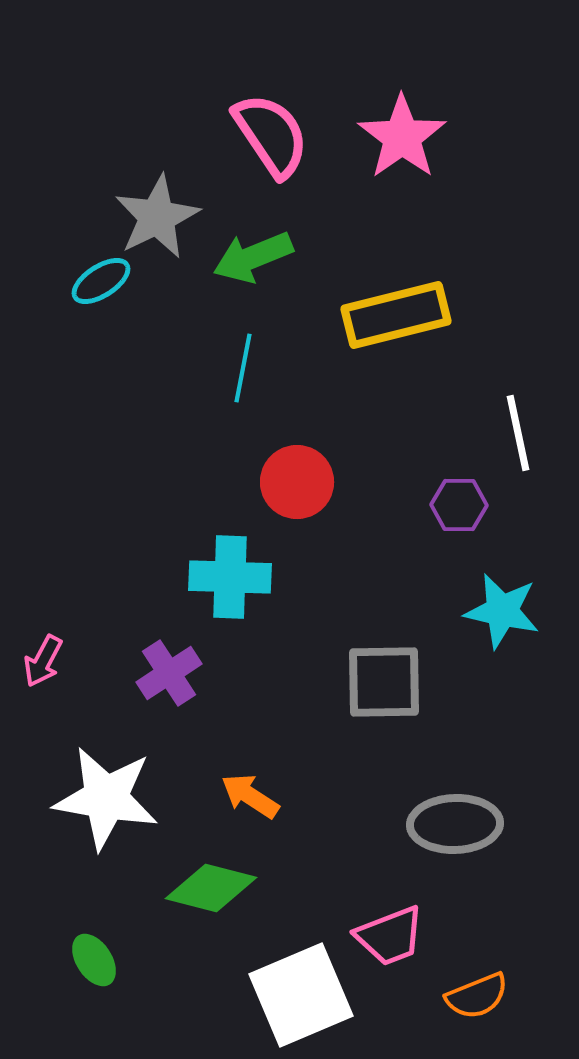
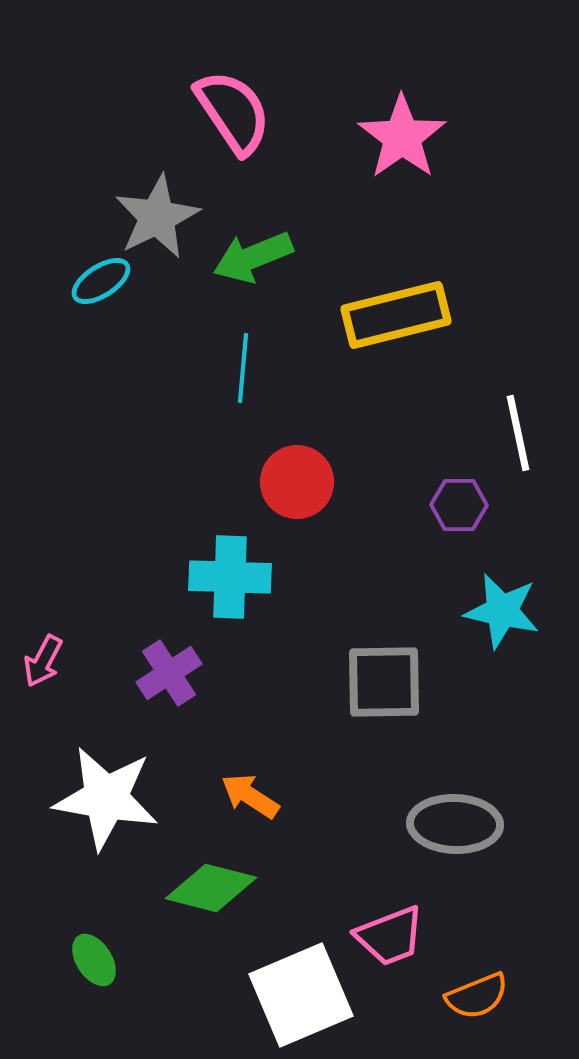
pink semicircle: moved 38 px left, 23 px up
cyan line: rotated 6 degrees counterclockwise
gray ellipse: rotated 4 degrees clockwise
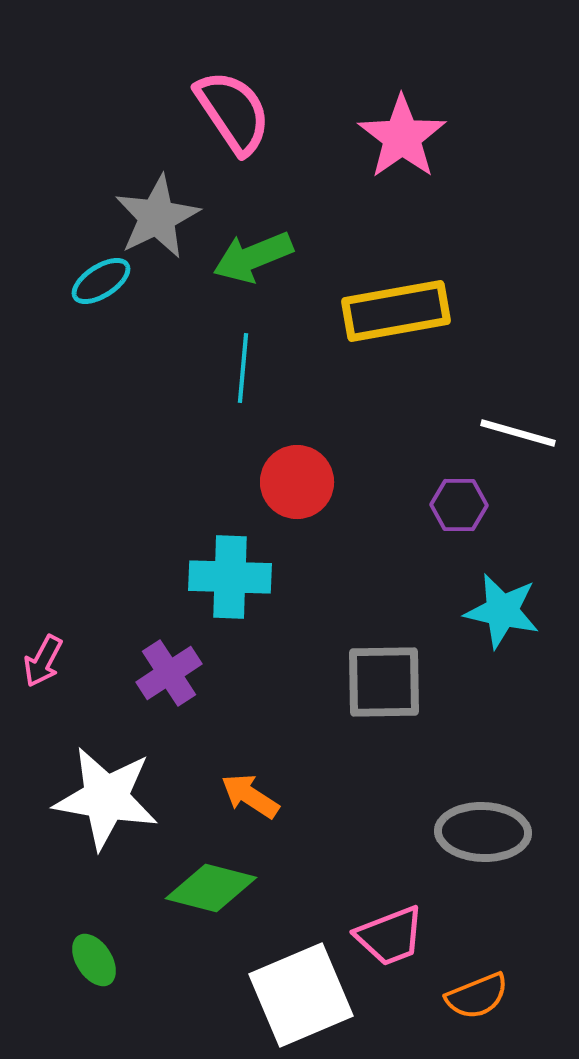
yellow rectangle: moved 4 px up; rotated 4 degrees clockwise
white line: rotated 62 degrees counterclockwise
gray ellipse: moved 28 px right, 8 px down
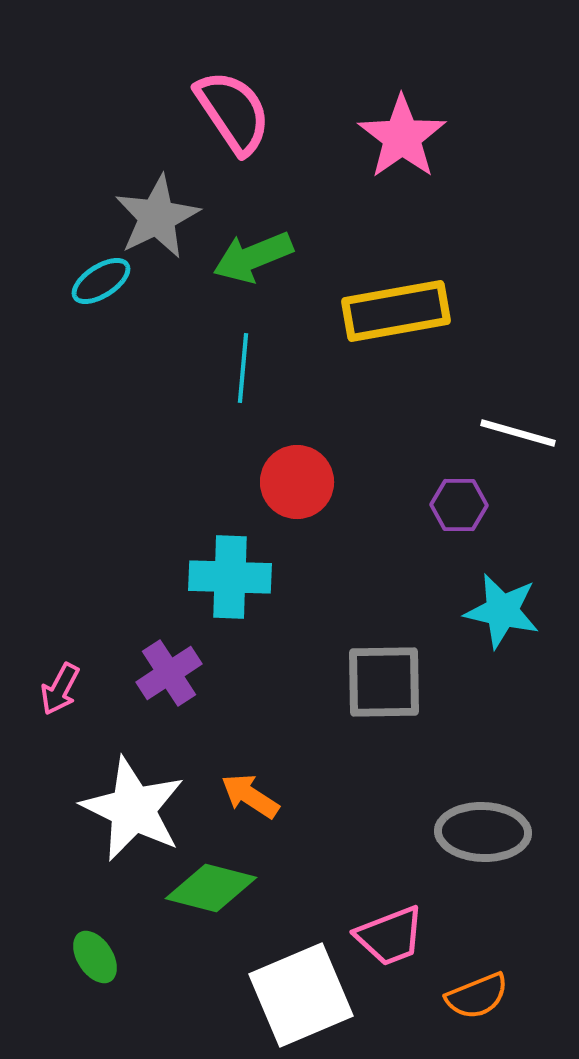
pink arrow: moved 17 px right, 28 px down
white star: moved 27 px right, 11 px down; rotated 16 degrees clockwise
green ellipse: moved 1 px right, 3 px up
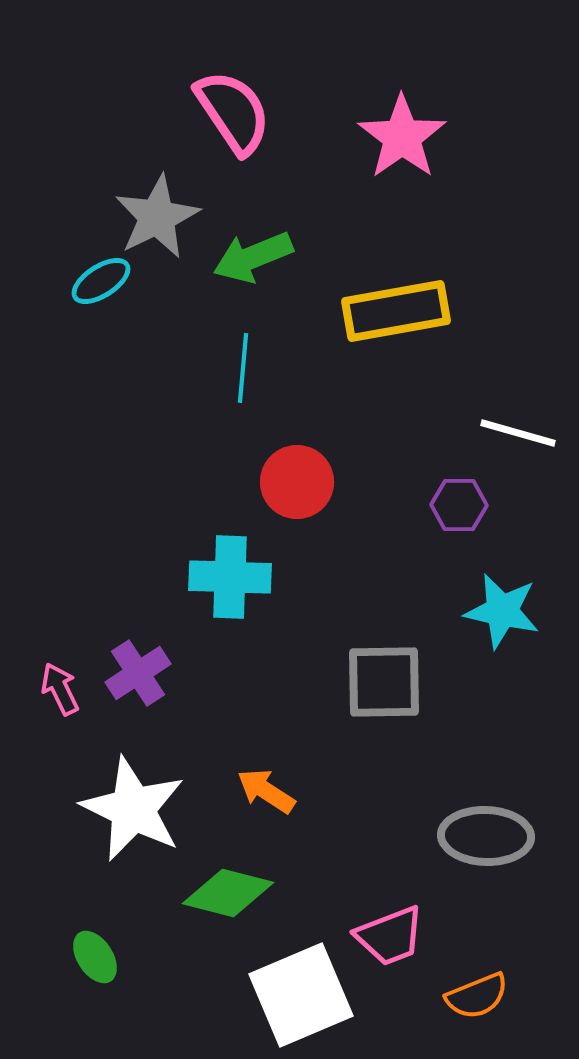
purple cross: moved 31 px left
pink arrow: rotated 126 degrees clockwise
orange arrow: moved 16 px right, 5 px up
gray ellipse: moved 3 px right, 4 px down
green diamond: moved 17 px right, 5 px down
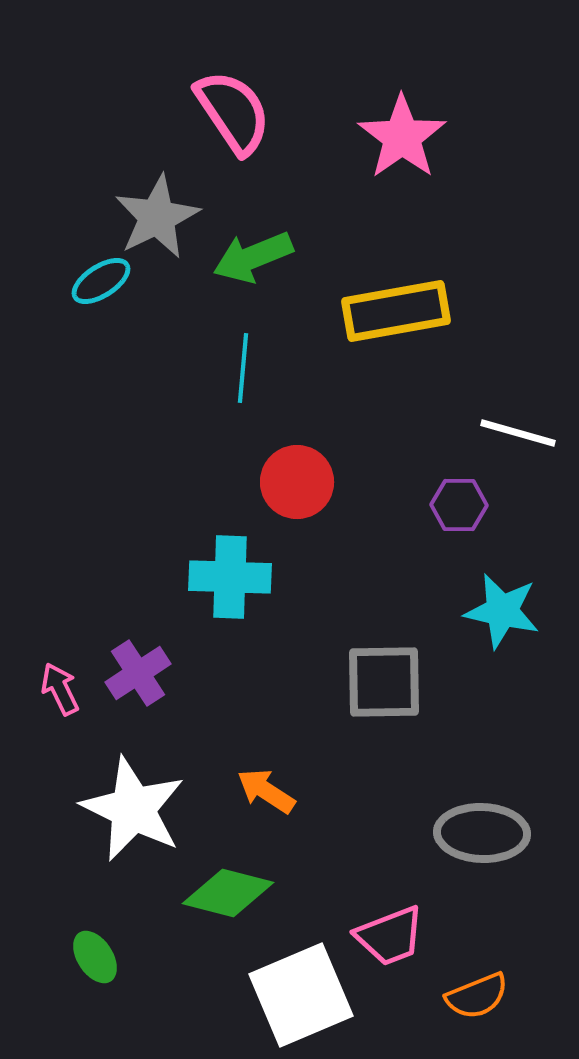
gray ellipse: moved 4 px left, 3 px up
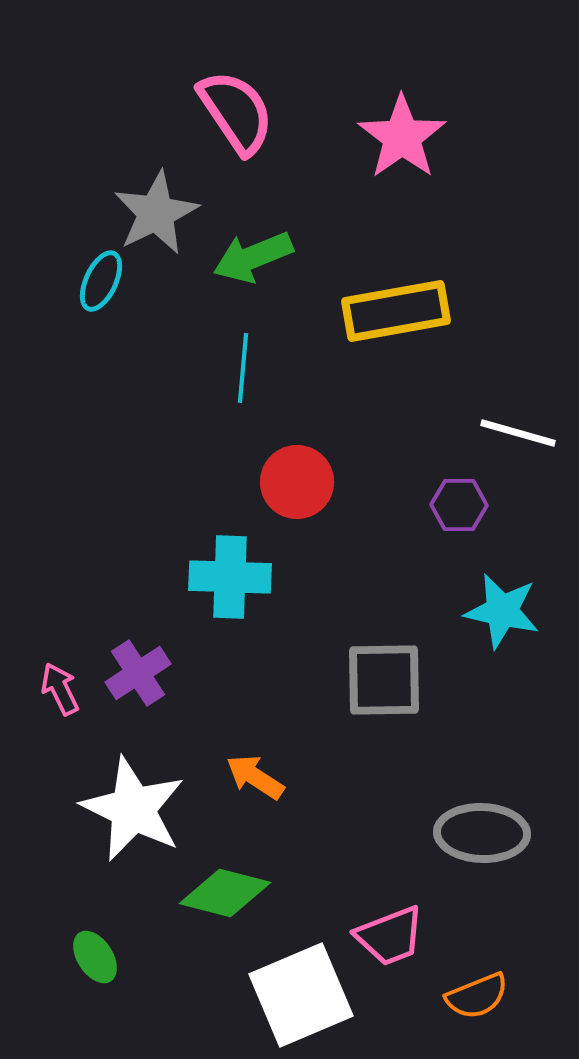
pink semicircle: moved 3 px right
gray star: moved 1 px left, 4 px up
cyan ellipse: rotated 32 degrees counterclockwise
gray square: moved 2 px up
orange arrow: moved 11 px left, 14 px up
green diamond: moved 3 px left
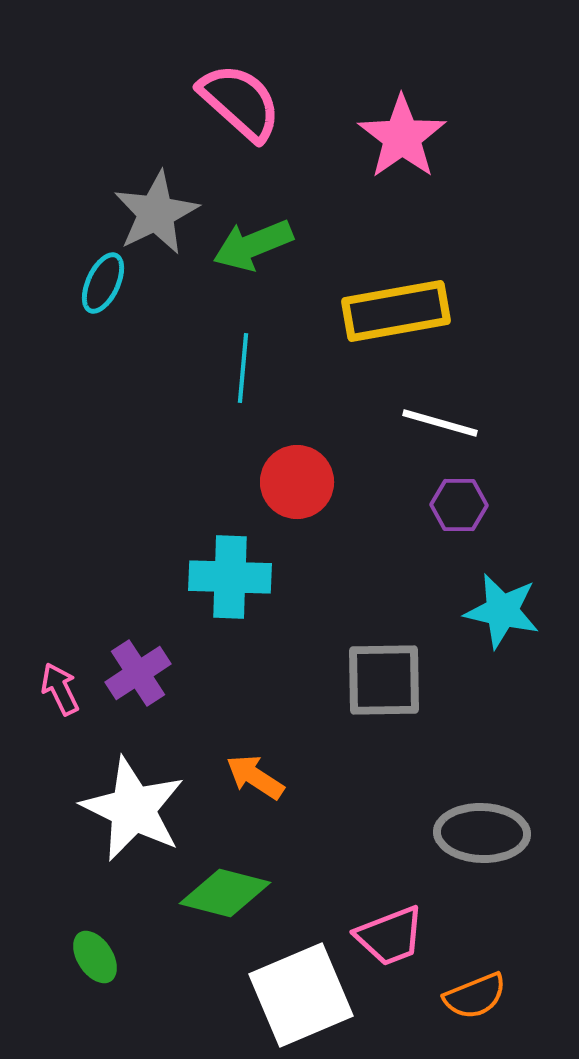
pink semicircle: moved 4 px right, 10 px up; rotated 14 degrees counterclockwise
green arrow: moved 12 px up
cyan ellipse: moved 2 px right, 2 px down
white line: moved 78 px left, 10 px up
orange semicircle: moved 2 px left
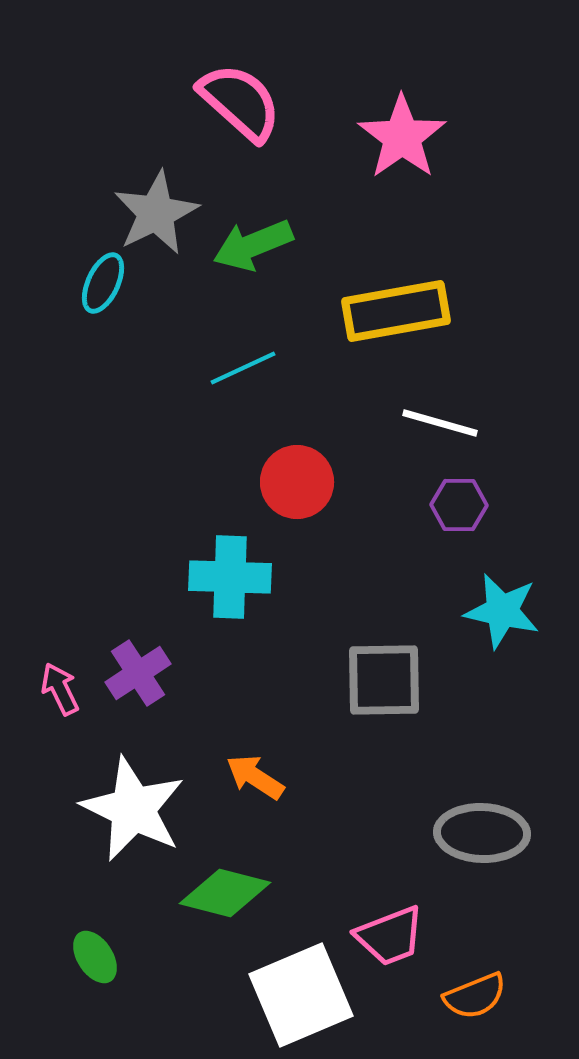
cyan line: rotated 60 degrees clockwise
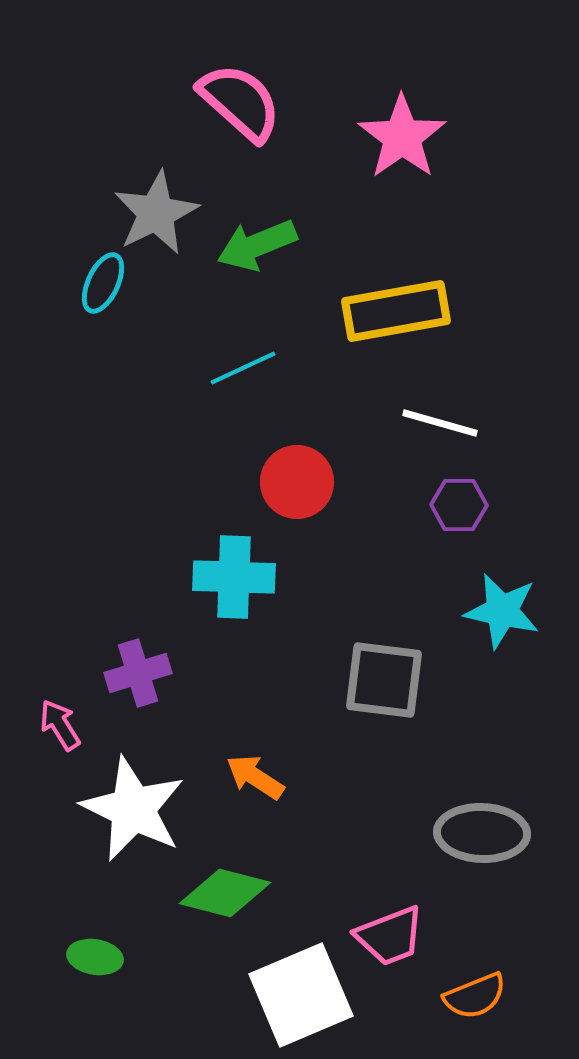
green arrow: moved 4 px right
cyan cross: moved 4 px right
purple cross: rotated 16 degrees clockwise
gray square: rotated 8 degrees clockwise
pink arrow: moved 36 px down; rotated 6 degrees counterclockwise
green ellipse: rotated 48 degrees counterclockwise
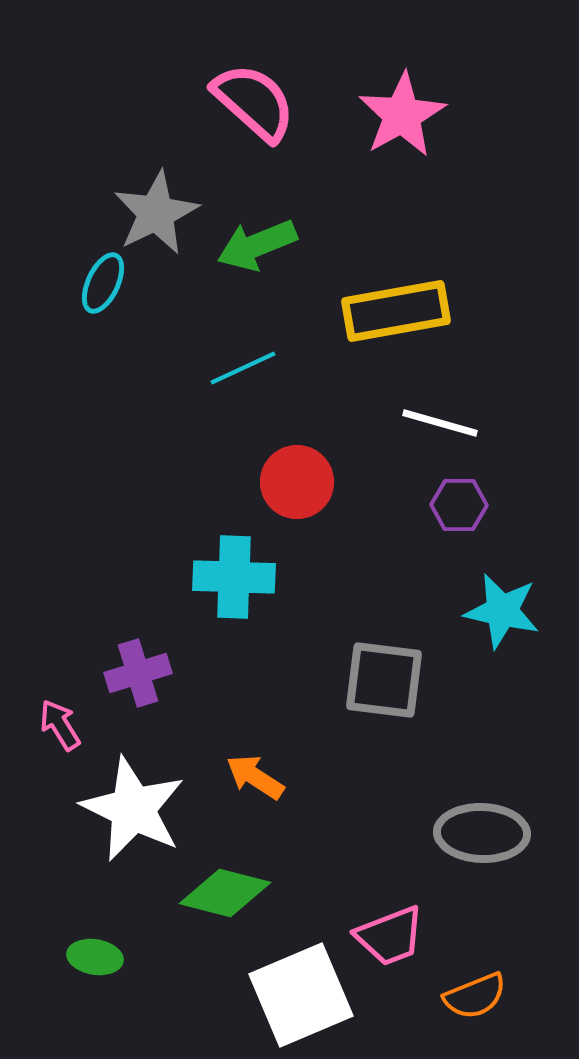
pink semicircle: moved 14 px right
pink star: moved 22 px up; rotated 6 degrees clockwise
